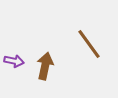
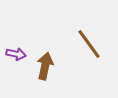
purple arrow: moved 2 px right, 7 px up
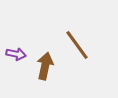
brown line: moved 12 px left, 1 px down
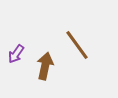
purple arrow: rotated 114 degrees clockwise
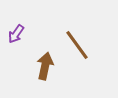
purple arrow: moved 20 px up
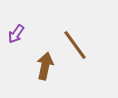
brown line: moved 2 px left
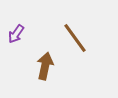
brown line: moved 7 px up
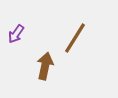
brown line: rotated 68 degrees clockwise
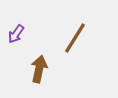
brown arrow: moved 6 px left, 3 px down
